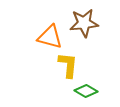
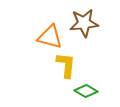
yellow L-shape: moved 2 px left
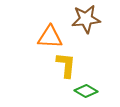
brown star: moved 2 px right, 4 px up
orange triangle: rotated 12 degrees counterclockwise
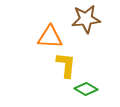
green diamond: moved 2 px up
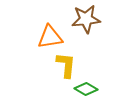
orange triangle: rotated 12 degrees counterclockwise
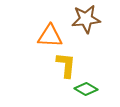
orange triangle: moved 1 px up; rotated 12 degrees clockwise
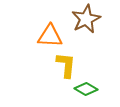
brown star: rotated 20 degrees counterclockwise
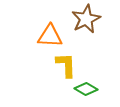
yellow L-shape: rotated 8 degrees counterclockwise
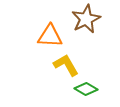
yellow L-shape: rotated 28 degrees counterclockwise
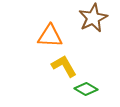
brown star: moved 7 px right, 1 px up
yellow L-shape: moved 2 px left, 1 px down
